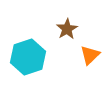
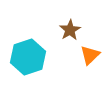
brown star: moved 3 px right, 1 px down
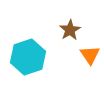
orange triangle: rotated 20 degrees counterclockwise
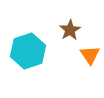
cyan hexagon: moved 6 px up
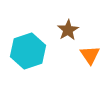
brown star: moved 2 px left
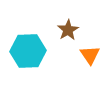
cyan hexagon: rotated 16 degrees clockwise
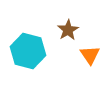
cyan hexagon: rotated 16 degrees clockwise
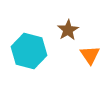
cyan hexagon: moved 1 px right
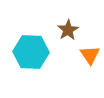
cyan hexagon: moved 2 px right, 1 px down; rotated 12 degrees counterclockwise
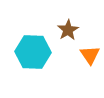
cyan hexagon: moved 2 px right
